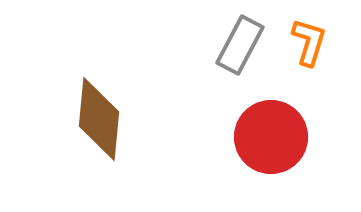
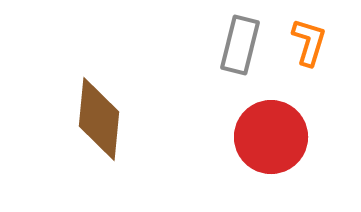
gray rectangle: rotated 14 degrees counterclockwise
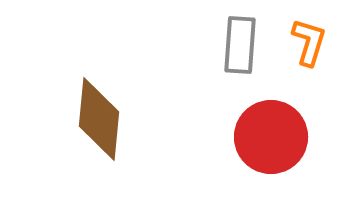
gray rectangle: rotated 10 degrees counterclockwise
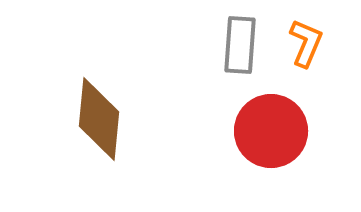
orange L-shape: moved 3 px left, 1 px down; rotated 6 degrees clockwise
red circle: moved 6 px up
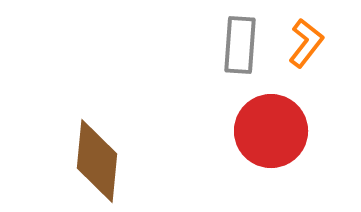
orange L-shape: rotated 15 degrees clockwise
brown diamond: moved 2 px left, 42 px down
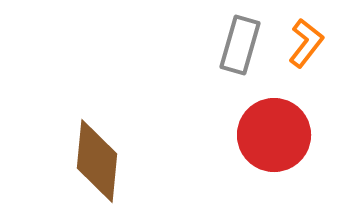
gray rectangle: rotated 12 degrees clockwise
red circle: moved 3 px right, 4 px down
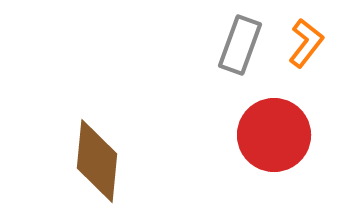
gray rectangle: rotated 4 degrees clockwise
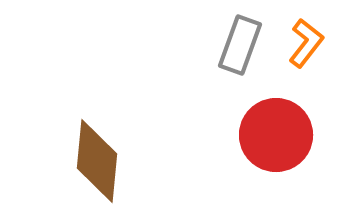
red circle: moved 2 px right
